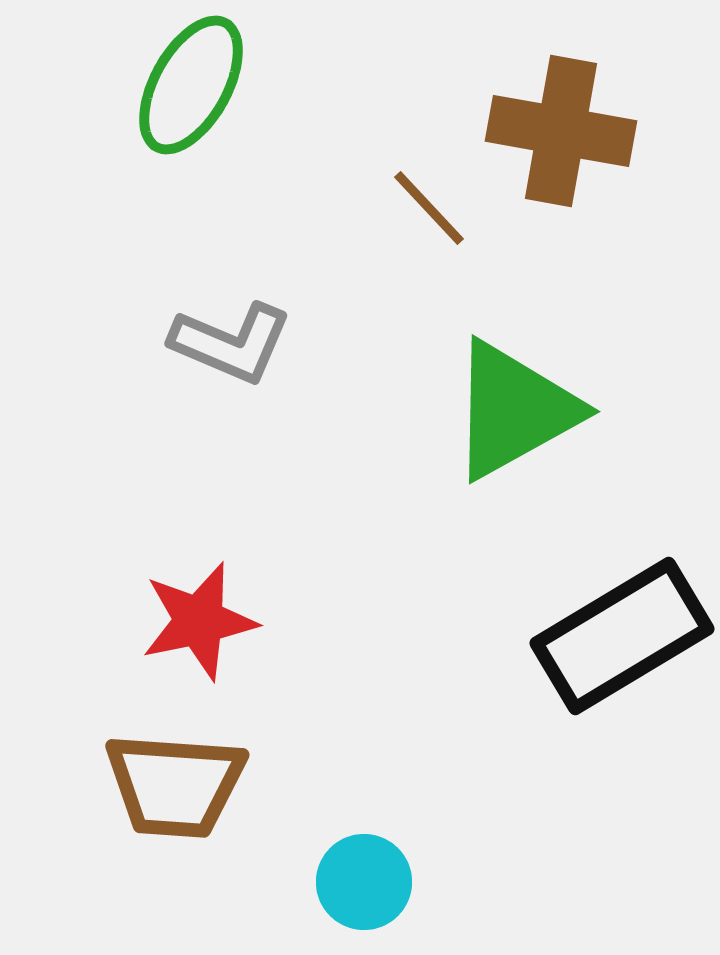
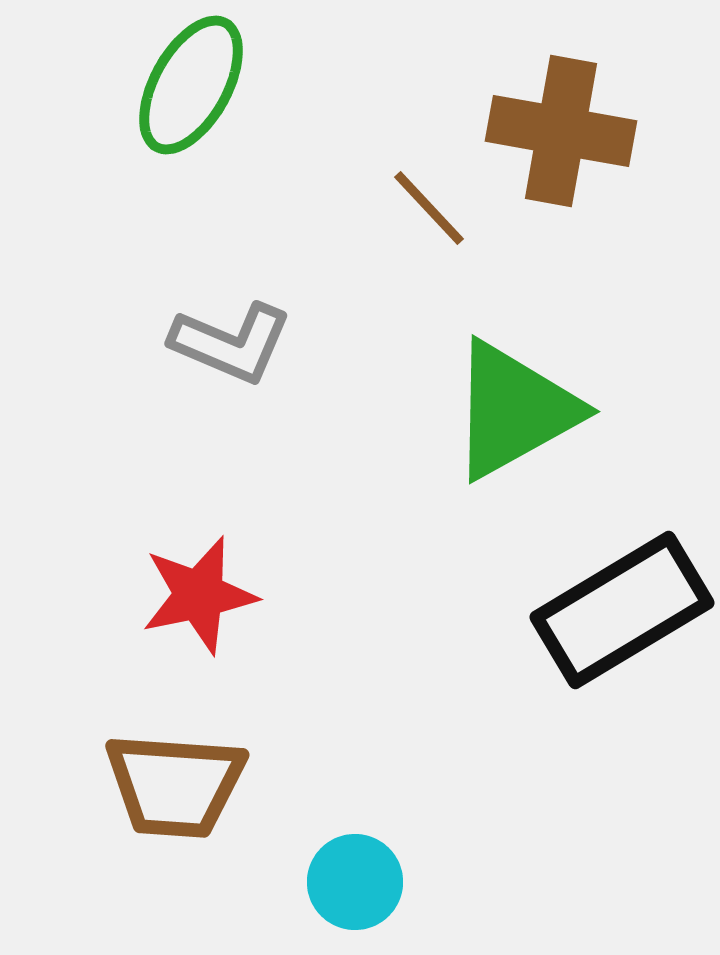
red star: moved 26 px up
black rectangle: moved 26 px up
cyan circle: moved 9 px left
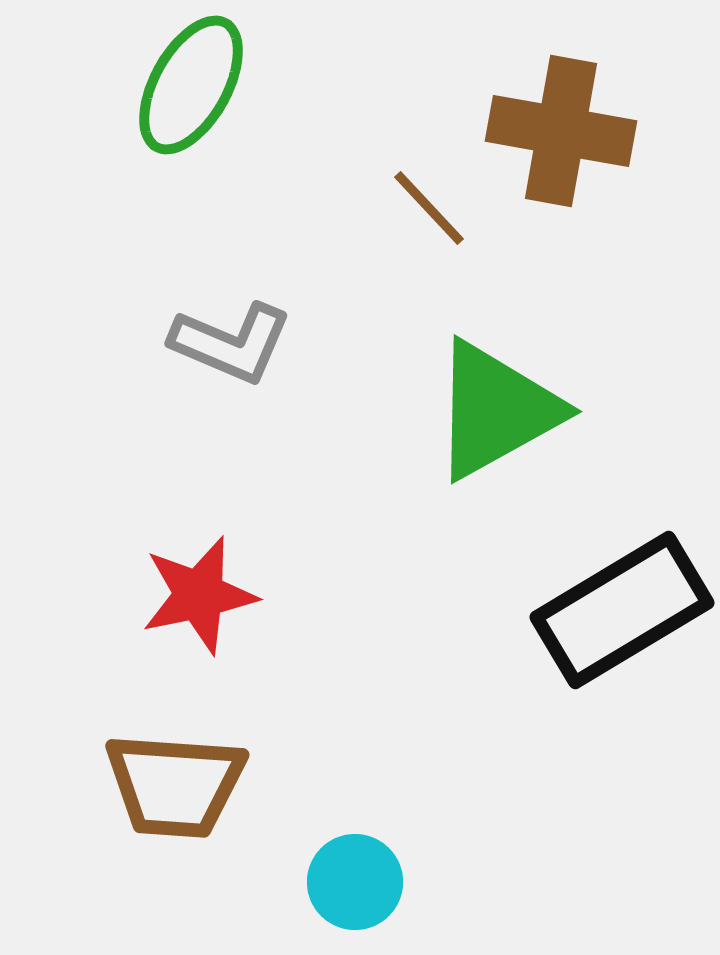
green triangle: moved 18 px left
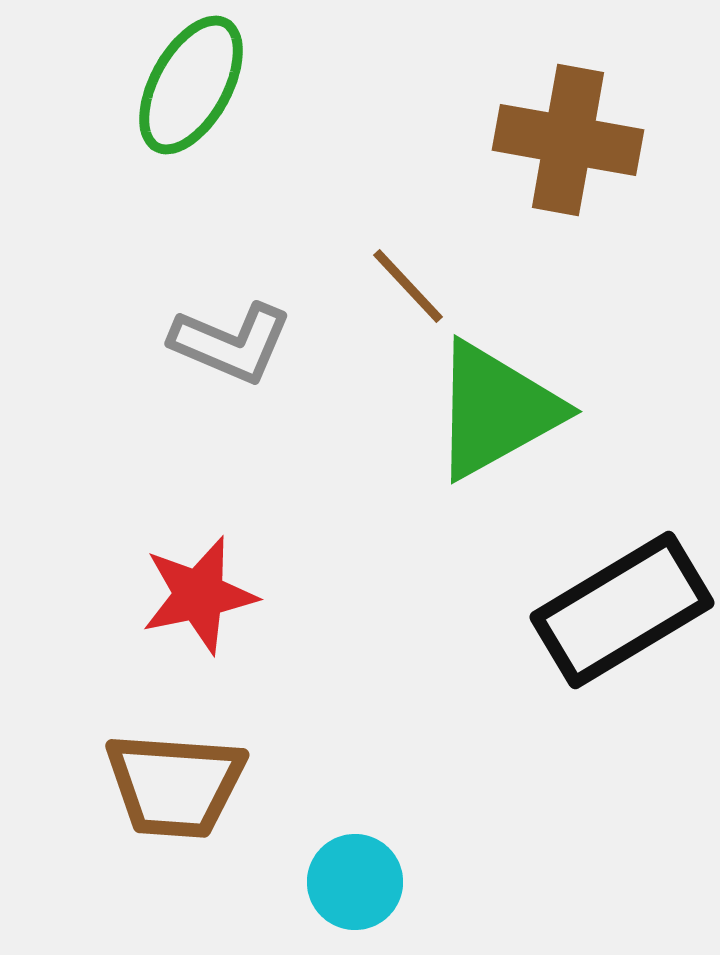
brown cross: moved 7 px right, 9 px down
brown line: moved 21 px left, 78 px down
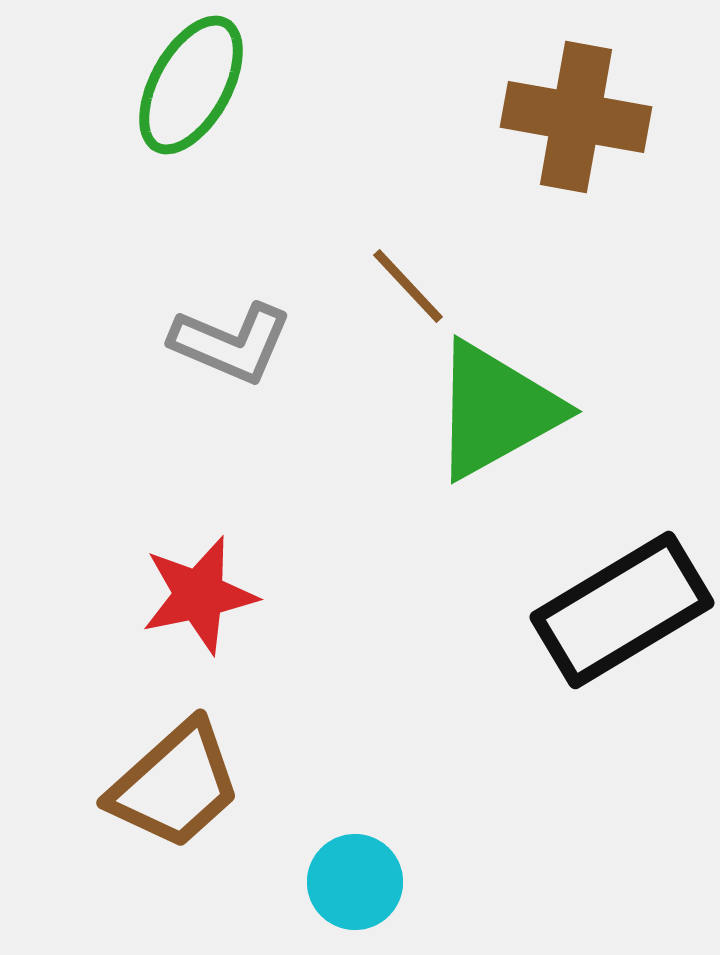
brown cross: moved 8 px right, 23 px up
brown trapezoid: rotated 46 degrees counterclockwise
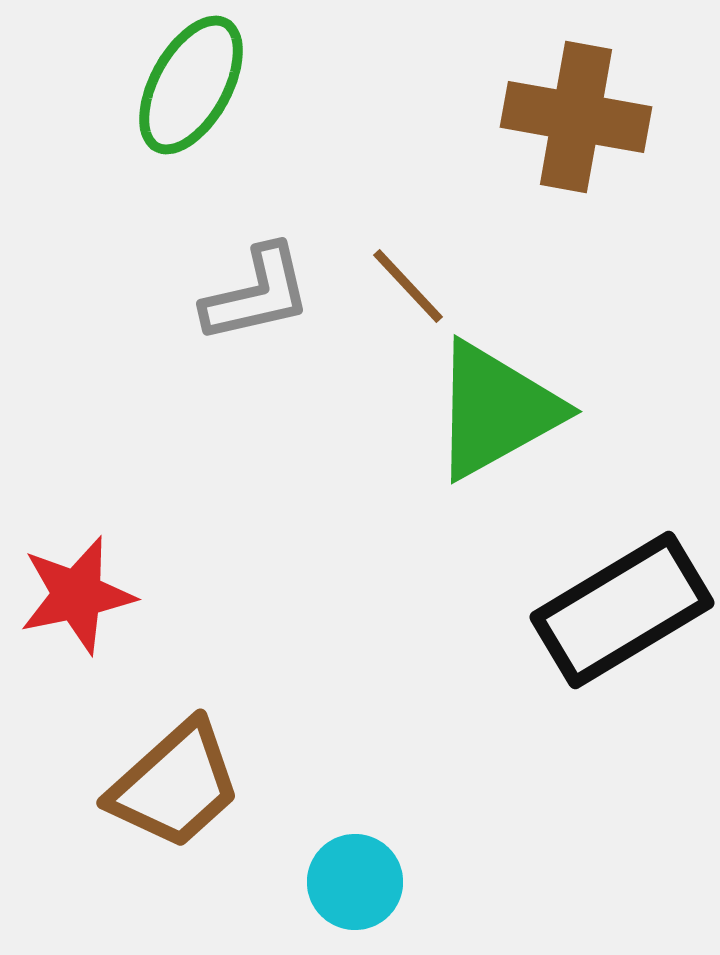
gray L-shape: moved 26 px right, 49 px up; rotated 36 degrees counterclockwise
red star: moved 122 px left
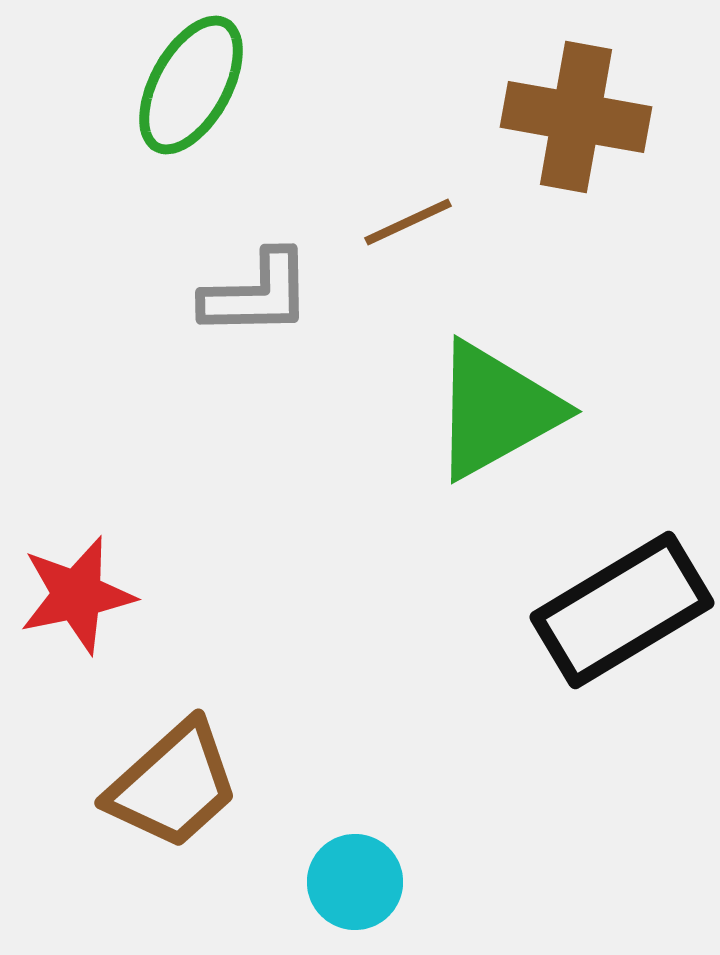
brown line: moved 64 px up; rotated 72 degrees counterclockwise
gray L-shape: rotated 12 degrees clockwise
brown trapezoid: moved 2 px left
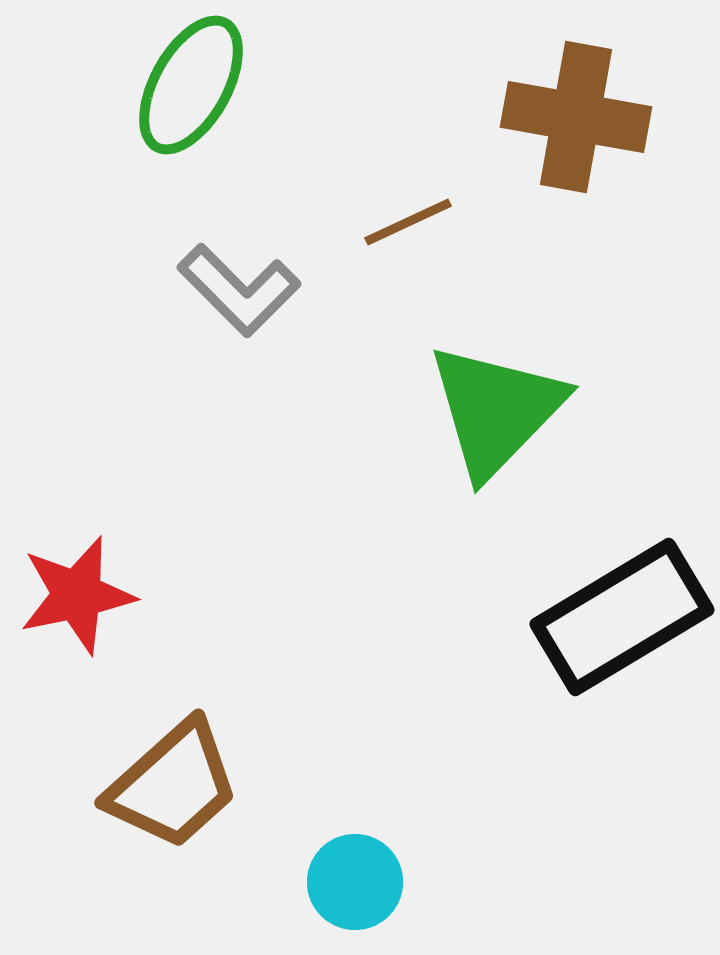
gray L-shape: moved 18 px left, 4 px up; rotated 46 degrees clockwise
green triangle: rotated 17 degrees counterclockwise
black rectangle: moved 7 px down
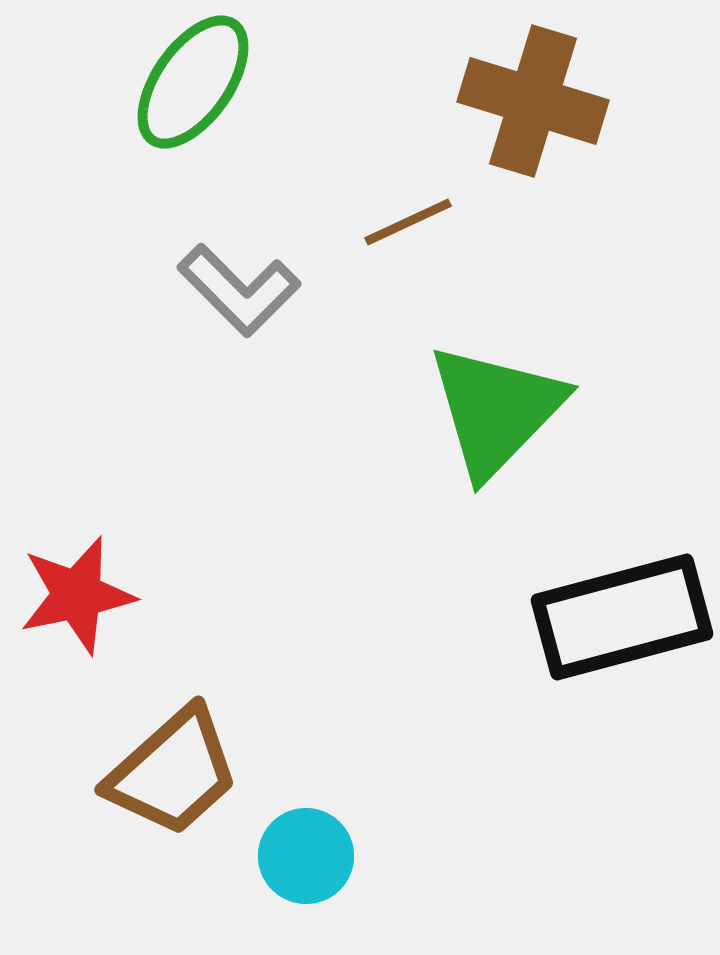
green ellipse: moved 2 px right, 3 px up; rotated 6 degrees clockwise
brown cross: moved 43 px left, 16 px up; rotated 7 degrees clockwise
black rectangle: rotated 16 degrees clockwise
brown trapezoid: moved 13 px up
cyan circle: moved 49 px left, 26 px up
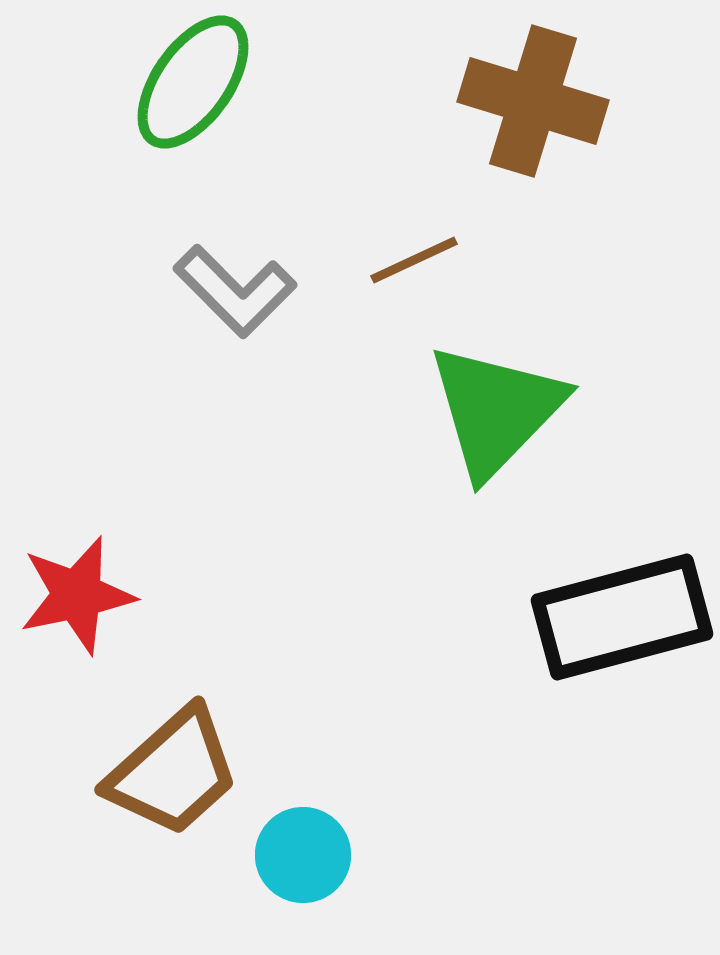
brown line: moved 6 px right, 38 px down
gray L-shape: moved 4 px left, 1 px down
cyan circle: moved 3 px left, 1 px up
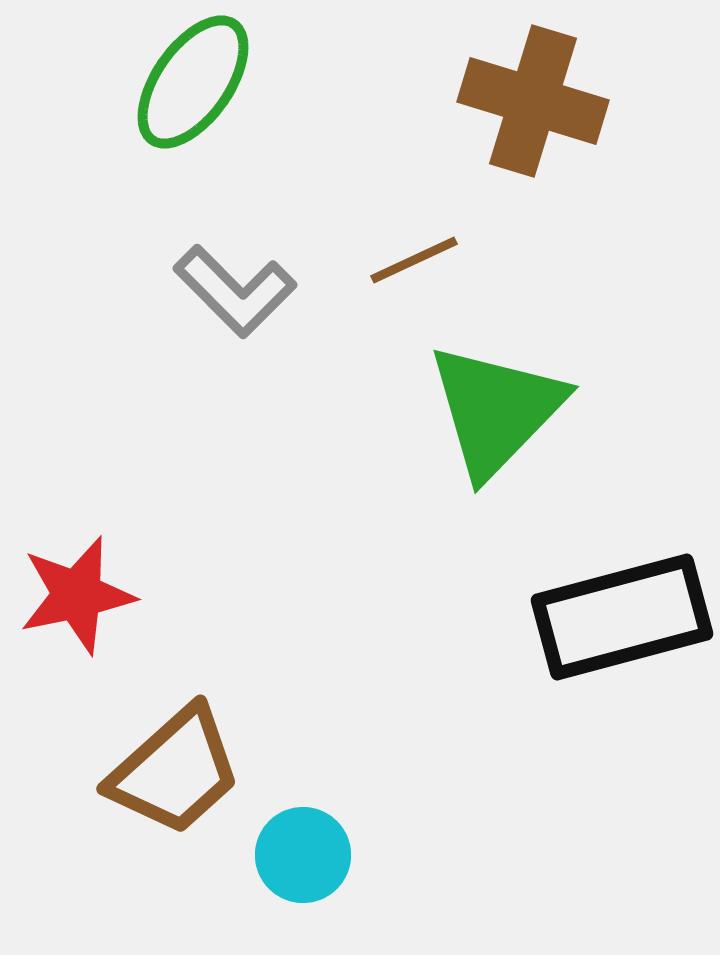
brown trapezoid: moved 2 px right, 1 px up
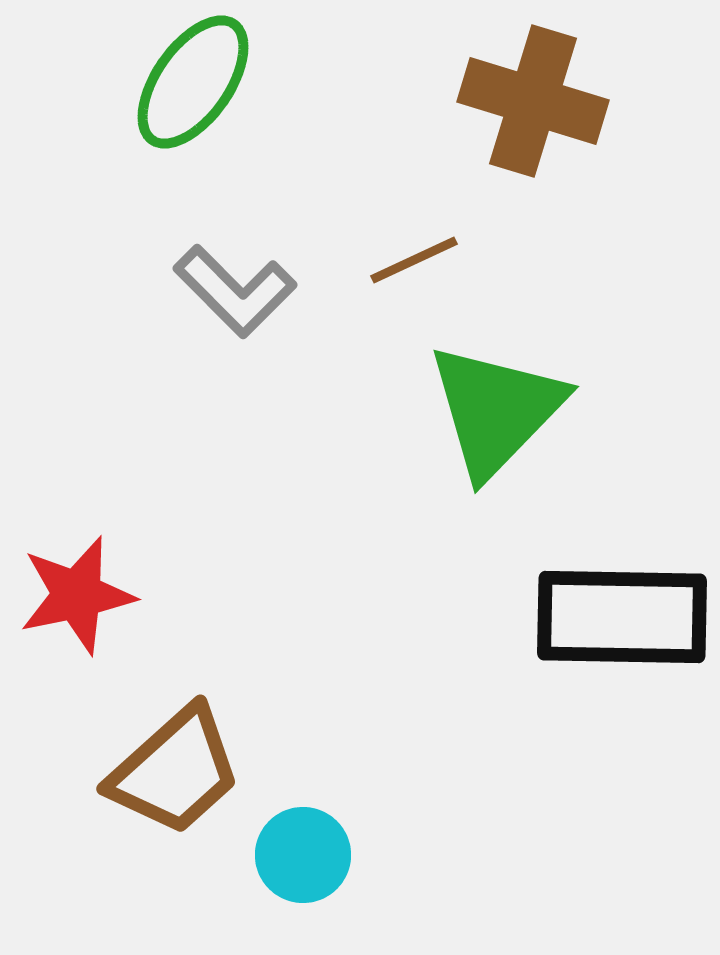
black rectangle: rotated 16 degrees clockwise
